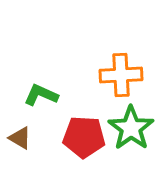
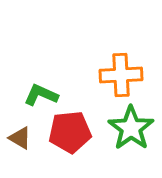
red pentagon: moved 14 px left, 5 px up; rotated 9 degrees counterclockwise
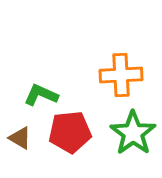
green star: moved 2 px right, 5 px down
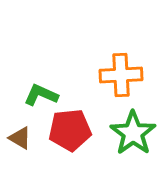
red pentagon: moved 2 px up
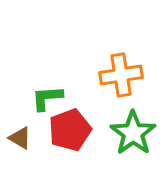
orange cross: rotated 6 degrees counterclockwise
green L-shape: moved 6 px right, 3 px down; rotated 28 degrees counterclockwise
red pentagon: rotated 15 degrees counterclockwise
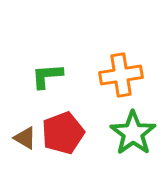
green L-shape: moved 22 px up
red pentagon: moved 7 px left, 3 px down
brown triangle: moved 5 px right
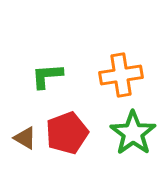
red pentagon: moved 4 px right
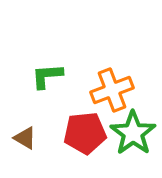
orange cross: moved 9 px left, 15 px down; rotated 12 degrees counterclockwise
red pentagon: moved 18 px right; rotated 15 degrees clockwise
